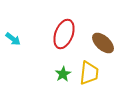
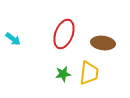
brown ellipse: rotated 35 degrees counterclockwise
green star: rotated 21 degrees clockwise
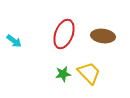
cyan arrow: moved 1 px right, 2 px down
brown ellipse: moved 7 px up
yellow trapezoid: rotated 50 degrees counterclockwise
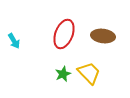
cyan arrow: rotated 21 degrees clockwise
green star: rotated 14 degrees counterclockwise
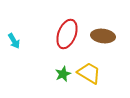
red ellipse: moved 3 px right
yellow trapezoid: rotated 15 degrees counterclockwise
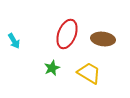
brown ellipse: moved 3 px down
green star: moved 11 px left, 6 px up
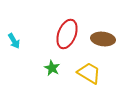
green star: rotated 21 degrees counterclockwise
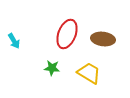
green star: rotated 21 degrees counterclockwise
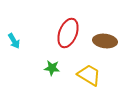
red ellipse: moved 1 px right, 1 px up
brown ellipse: moved 2 px right, 2 px down
yellow trapezoid: moved 2 px down
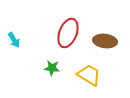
cyan arrow: moved 1 px up
